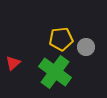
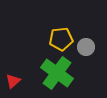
red triangle: moved 18 px down
green cross: moved 2 px right, 1 px down
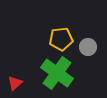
gray circle: moved 2 px right
red triangle: moved 2 px right, 2 px down
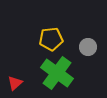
yellow pentagon: moved 10 px left
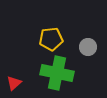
green cross: rotated 24 degrees counterclockwise
red triangle: moved 1 px left
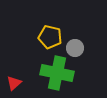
yellow pentagon: moved 1 px left, 2 px up; rotated 20 degrees clockwise
gray circle: moved 13 px left, 1 px down
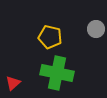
gray circle: moved 21 px right, 19 px up
red triangle: moved 1 px left
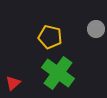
green cross: moved 1 px right; rotated 24 degrees clockwise
